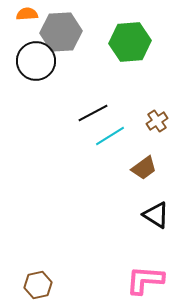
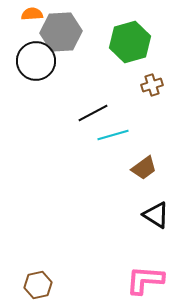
orange semicircle: moved 5 px right
green hexagon: rotated 12 degrees counterclockwise
brown cross: moved 5 px left, 36 px up; rotated 15 degrees clockwise
cyan line: moved 3 px right, 1 px up; rotated 16 degrees clockwise
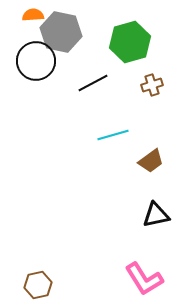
orange semicircle: moved 1 px right, 1 px down
gray hexagon: rotated 15 degrees clockwise
black line: moved 30 px up
brown trapezoid: moved 7 px right, 7 px up
black triangle: rotated 44 degrees counterclockwise
pink L-shape: moved 1 px left, 1 px up; rotated 126 degrees counterclockwise
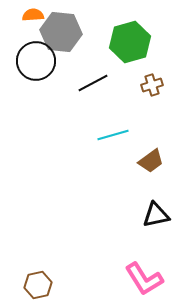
gray hexagon: rotated 6 degrees counterclockwise
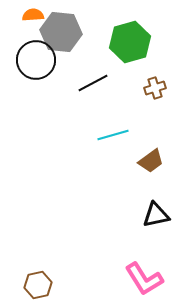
black circle: moved 1 px up
brown cross: moved 3 px right, 3 px down
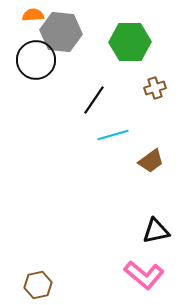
green hexagon: rotated 15 degrees clockwise
black line: moved 1 px right, 17 px down; rotated 28 degrees counterclockwise
black triangle: moved 16 px down
pink L-shape: moved 4 px up; rotated 18 degrees counterclockwise
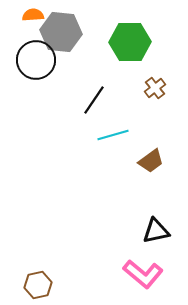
brown cross: rotated 20 degrees counterclockwise
pink L-shape: moved 1 px left, 1 px up
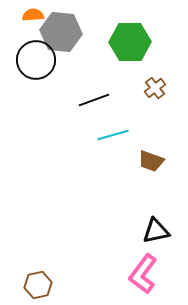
black line: rotated 36 degrees clockwise
brown trapezoid: rotated 56 degrees clockwise
pink L-shape: rotated 87 degrees clockwise
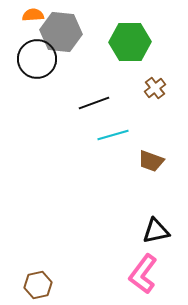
black circle: moved 1 px right, 1 px up
black line: moved 3 px down
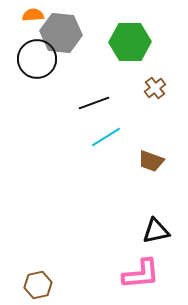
gray hexagon: moved 1 px down
cyan line: moved 7 px left, 2 px down; rotated 16 degrees counterclockwise
pink L-shape: moved 2 px left; rotated 132 degrees counterclockwise
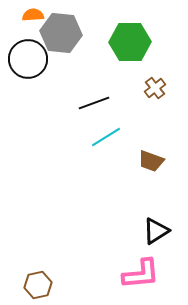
black circle: moved 9 px left
black triangle: rotated 20 degrees counterclockwise
